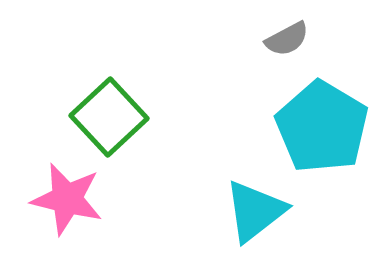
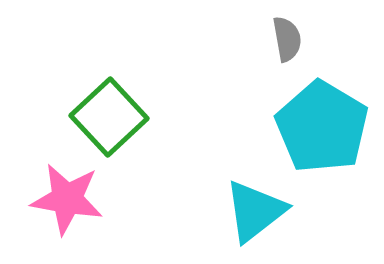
gray semicircle: rotated 72 degrees counterclockwise
pink star: rotated 4 degrees counterclockwise
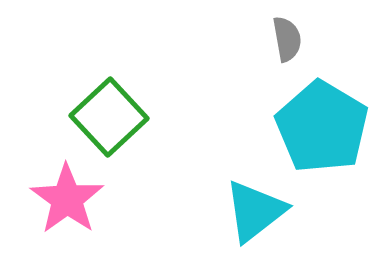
pink star: rotated 26 degrees clockwise
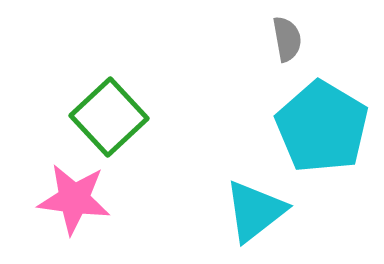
pink star: moved 7 px right; rotated 28 degrees counterclockwise
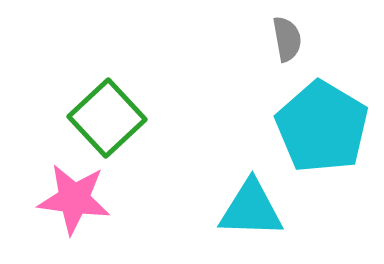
green square: moved 2 px left, 1 px down
cyan triangle: moved 4 px left, 2 px up; rotated 40 degrees clockwise
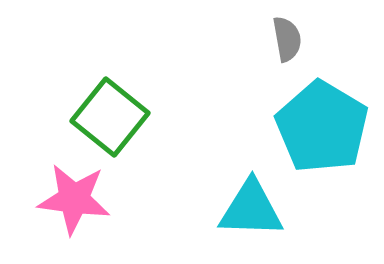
green square: moved 3 px right, 1 px up; rotated 8 degrees counterclockwise
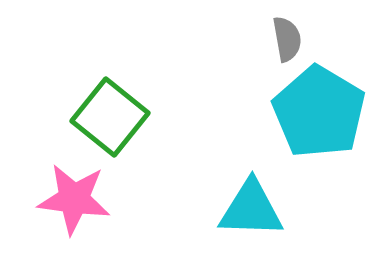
cyan pentagon: moved 3 px left, 15 px up
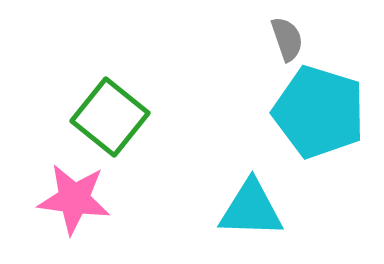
gray semicircle: rotated 9 degrees counterclockwise
cyan pentagon: rotated 14 degrees counterclockwise
